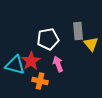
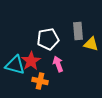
yellow triangle: rotated 35 degrees counterclockwise
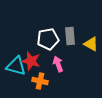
gray rectangle: moved 8 px left, 5 px down
yellow triangle: rotated 14 degrees clockwise
red star: rotated 24 degrees counterclockwise
cyan triangle: moved 1 px right, 1 px down
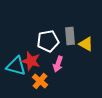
white pentagon: moved 2 px down
yellow triangle: moved 5 px left
pink arrow: rotated 140 degrees counterclockwise
orange cross: rotated 28 degrees clockwise
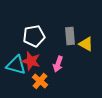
white pentagon: moved 14 px left, 5 px up
cyan triangle: moved 1 px up
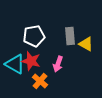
cyan triangle: moved 1 px left, 1 px up; rotated 15 degrees clockwise
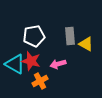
pink arrow: rotated 56 degrees clockwise
orange cross: rotated 21 degrees clockwise
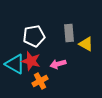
gray rectangle: moved 1 px left, 3 px up
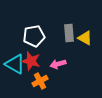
yellow triangle: moved 1 px left, 6 px up
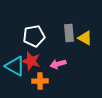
cyan triangle: moved 2 px down
orange cross: rotated 28 degrees clockwise
